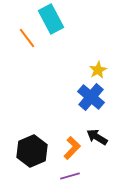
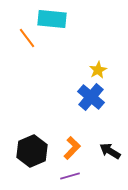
cyan rectangle: moved 1 px right; rotated 56 degrees counterclockwise
black arrow: moved 13 px right, 14 px down
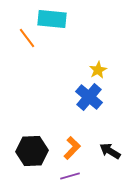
blue cross: moved 2 px left
black hexagon: rotated 20 degrees clockwise
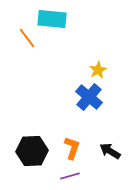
orange L-shape: rotated 25 degrees counterclockwise
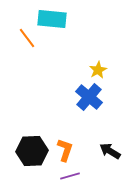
orange L-shape: moved 7 px left, 2 px down
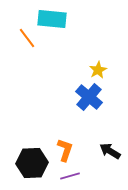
black hexagon: moved 12 px down
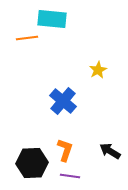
orange line: rotated 60 degrees counterclockwise
blue cross: moved 26 px left, 4 px down
purple line: rotated 24 degrees clockwise
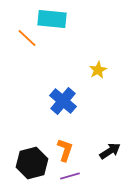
orange line: rotated 50 degrees clockwise
black arrow: rotated 115 degrees clockwise
black hexagon: rotated 12 degrees counterclockwise
purple line: rotated 24 degrees counterclockwise
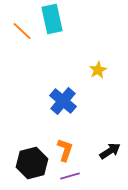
cyan rectangle: rotated 72 degrees clockwise
orange line: moved 5 px left, 7 px up
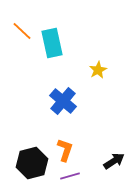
cyan rectangle: moved 24 px down
black arrow: moved 4 px right, 10 px down
